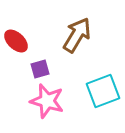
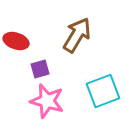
red ellipse: rotated 25 degrees counterclockwise
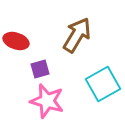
cyan square: moved 7 px up; rotated 8 degrees counterclockwise
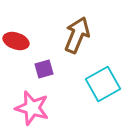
brown arrow: rotated 9 degrees counterclockwise
purple square: moved 4 px right
pink star: moved 15 px left, 7 px down
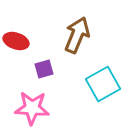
pink star: rotated 12 degrees counterclockwise
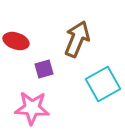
brown arrow: moved 4 px down
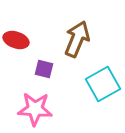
red ellipse: moved 1 px up
purple square: rotated 30 degrees clockwise
pink star: moved 3 px right, 1 px down
